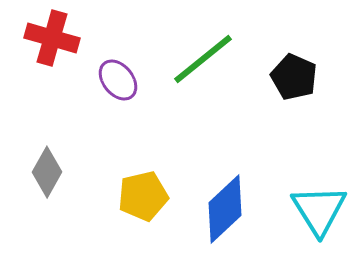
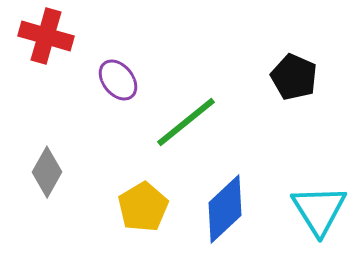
red cross: moved 6 px left, 2 px up
green line: moved 17 px left, 63 px down
yellow pentagon: moved 11 px down; rotated 18 degrees counterclockwise
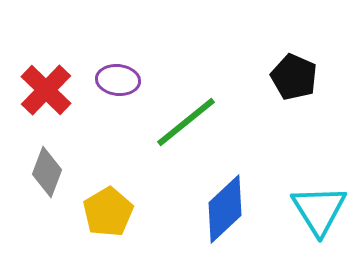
red cross: moved 54 px down; rotated 28 degrees clockwise
purple ellipse: rotated 45 degrees counterclockwise
gray diamond: rotated 9 degrees counterclockwise
yellow pentagon: moved 35 px left, 5 px down
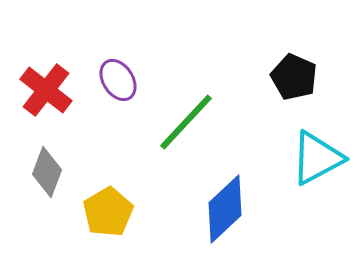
purple ellipse: rotated 51 degrees clockwise
red cross: rotated 6 degrees counterclockwise
green line: rotated 8 degrees counterclockwise
cyan triangle: moved 2 px left, 52 px up; rotated 34 degrees clockwise
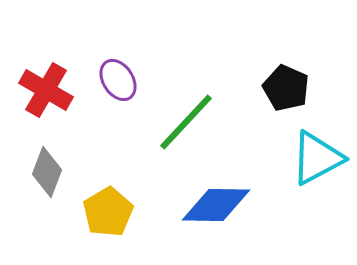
black pentagon: moved 8 px left, 11 px down
red cross: rotated 8 degrees counterclockwise
blue diamond: moved 9 px left, 4 px up; rotated 44 degrees clockwise
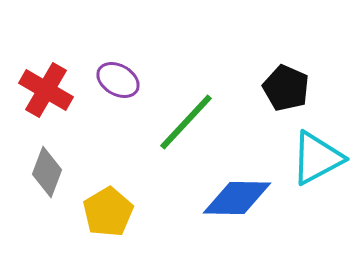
purple ellipse: rotated 27 degrees counterclockwise
blue diamond: moved 21 px right, 7 px up
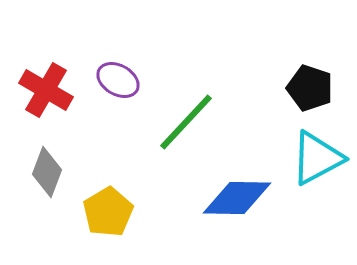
black pentagon: moved 24 px right; rotated 6 degrees counterclockwise
